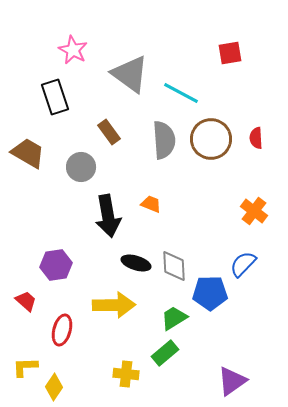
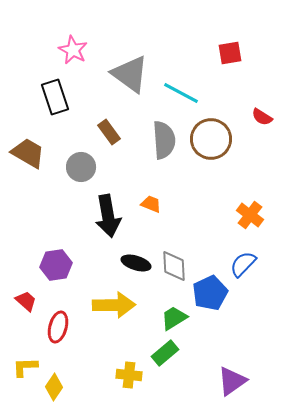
red semicircle: moved 6 px right, 21 px up; rotated 55 degrees counterclockwise
orange cross: moved 4 px left, 4 px down
blue pentagon: rotated 24 degrees counterclockwise
red ellipse: moved 4 px left, 3 px up
yellow cross: moved 3 px right, 1 px down
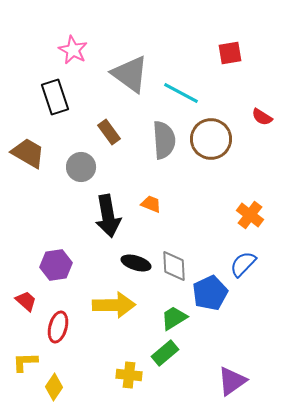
yellow L-shape: moved 5 px up
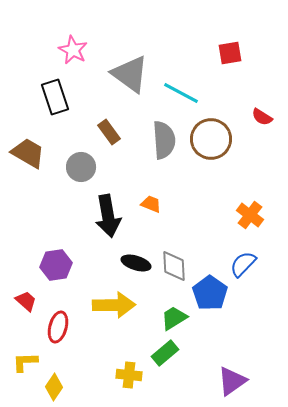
blue pentagon: rotated 12 degrees counterclockwise
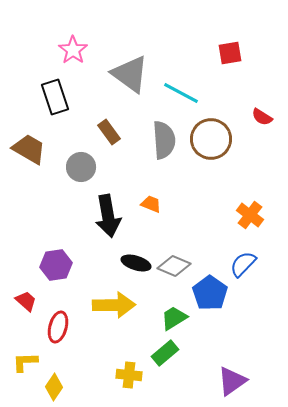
pink star: rotated 8 degrees clockwise
brown trapezoid: moved 1 px right, 4 px up
gray diamond: rotated 64 degrees counterclockwise
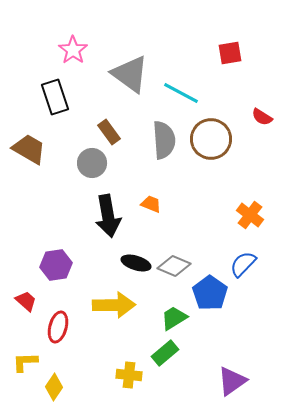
gray circle: moved 11 px right, 4 px up
